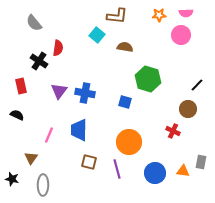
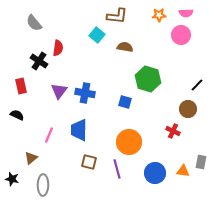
brown triangle: rotated 16 degrees clockwise
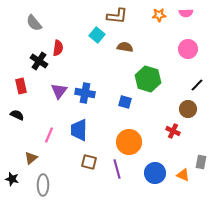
pink circle: moved 7 px right, 14 px down
orange triangle: moved 4 px down; rotated 16 degrees clockwise
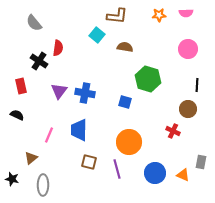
black line: rotated 40 degrees counterclockwise
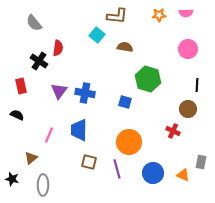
blue circle: moved 2 px left
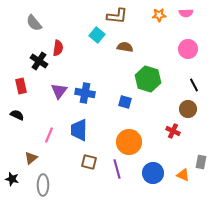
black line: moved 3 px left; rotated 32 degrees counterclockwise
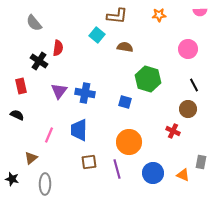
pink semicircle: moved 14 px right, 1 px up
brown square: rotated 21 degrees counterclockwise
gray ellipse: moved 2 px right, 1 px up
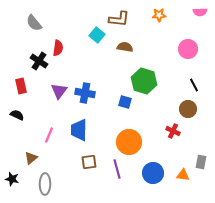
brown L-shape: moved 2 px right, 3 px down
green hexagon: moved 4 px left, 2 px down
orange triangle: rotated 16 degrees counterclockwise
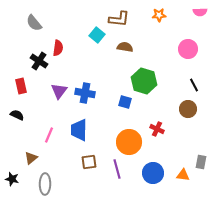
red cross: moved 16 px left, 2 px up
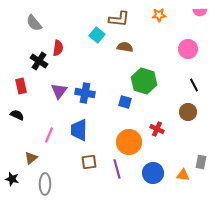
brown circle: moved 3 px down
